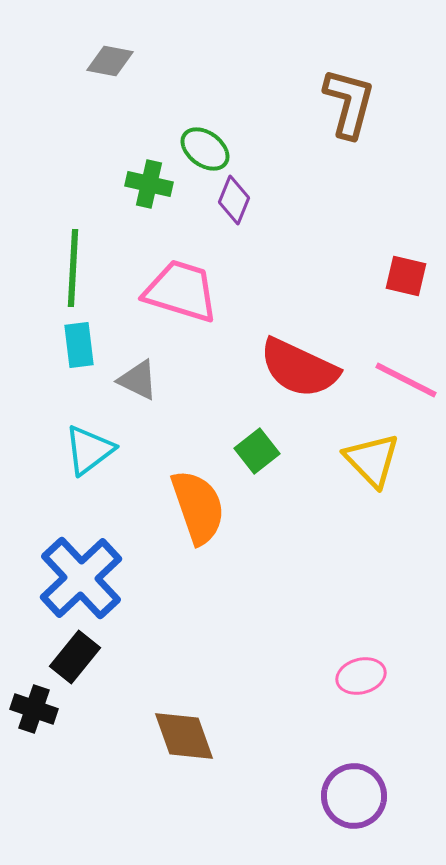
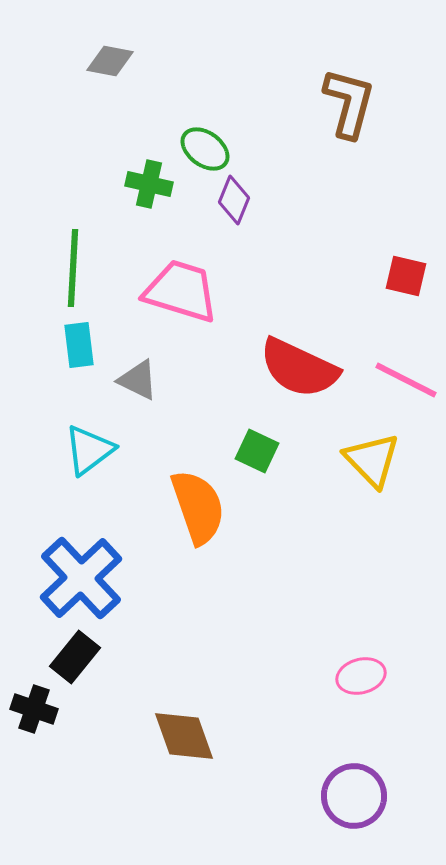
green square: rotated 27 degrees counterclockwise
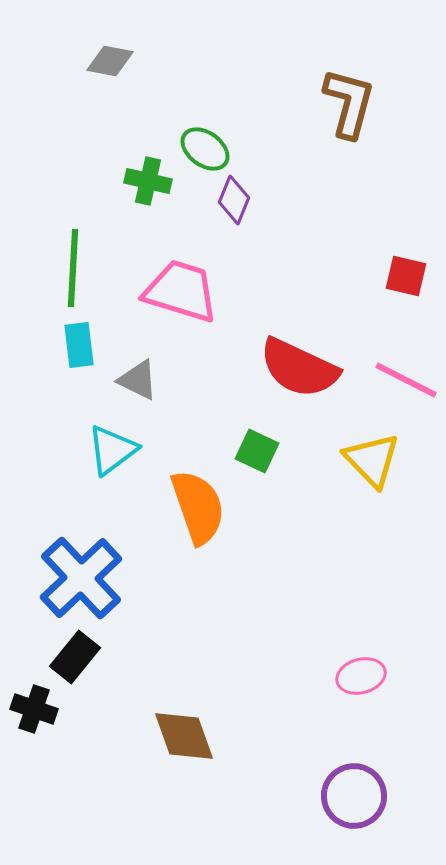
green cross: moved 1 px left, 3 px up
cyan triangle: moved 23 px right
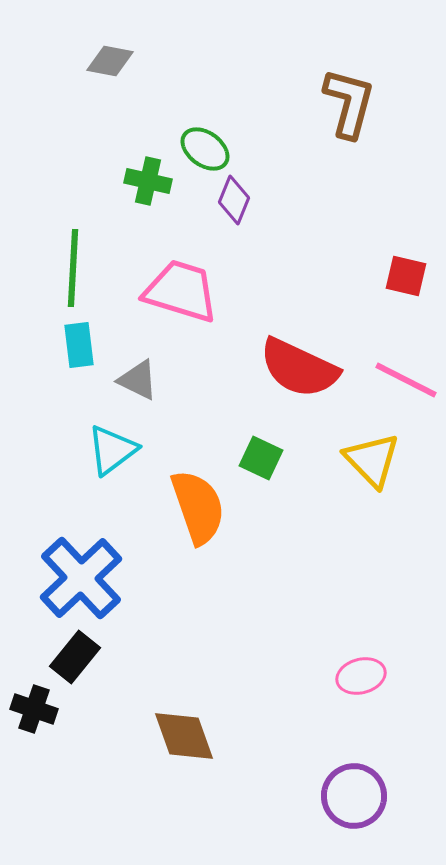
green square: moved 4 px right, 7 px down
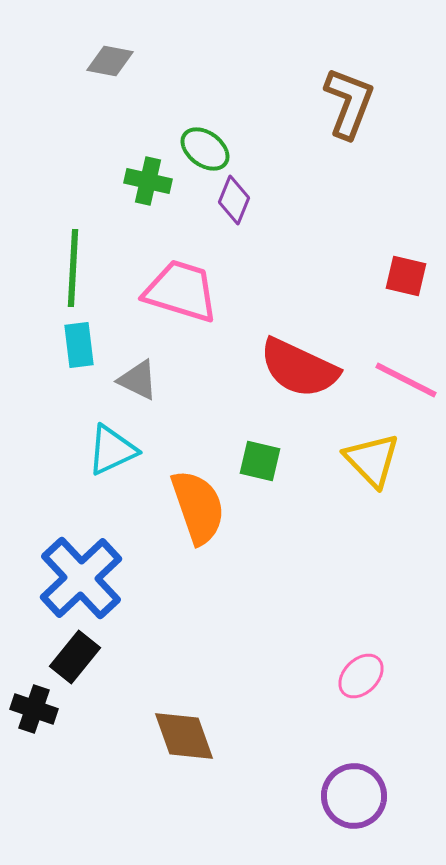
brown L-shape: rotated 6 degrees clockwise
cyan triangle: rotated 12 degrees clockwise
green square: moved 1 px left, 3 px down; rotated 12 degrees counterclockwise
pink ellipse: rotated 30 degrees counterclockwise
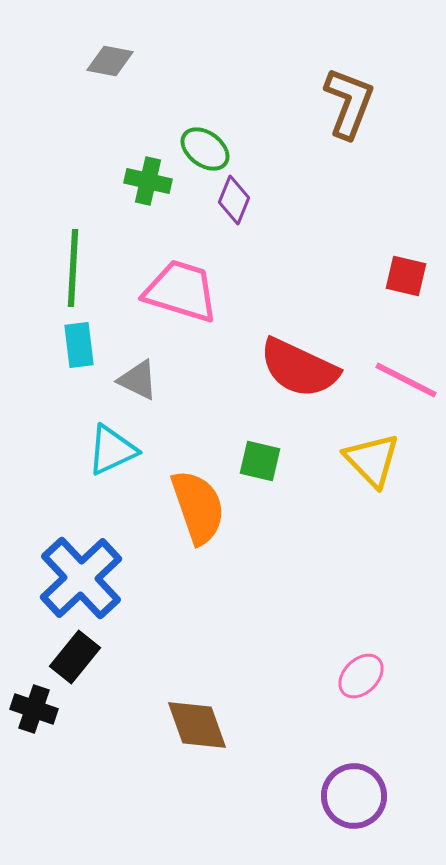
brown diamond: moved 13 px right, 11 px up
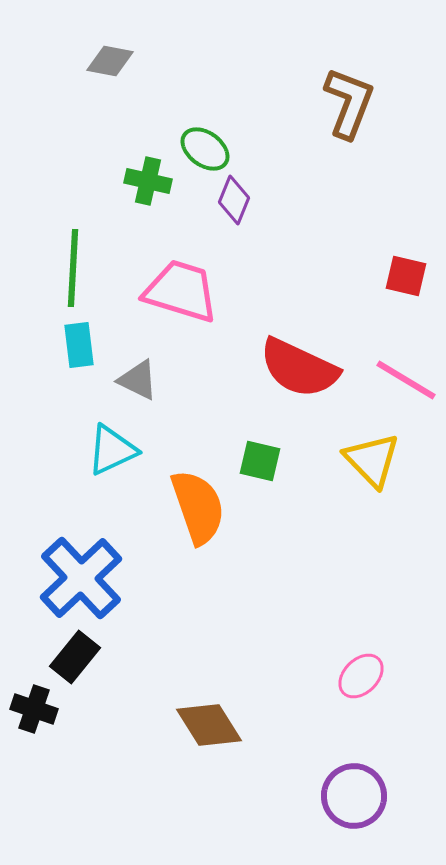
pink line: rotated 4 degrees clockwise
brown diamond: moved 12 px right; rotated 12 degrees counterclockwise
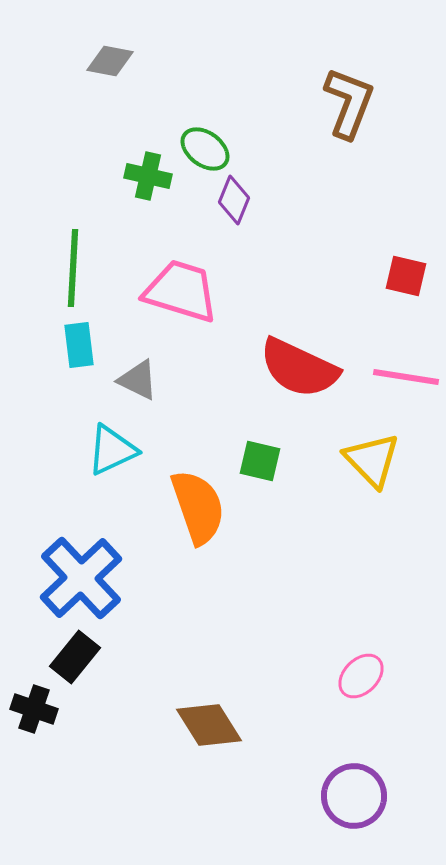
green cross: moved 5 px up
pink line: moved 3 px up; rotated 22 degrees counterclockwise
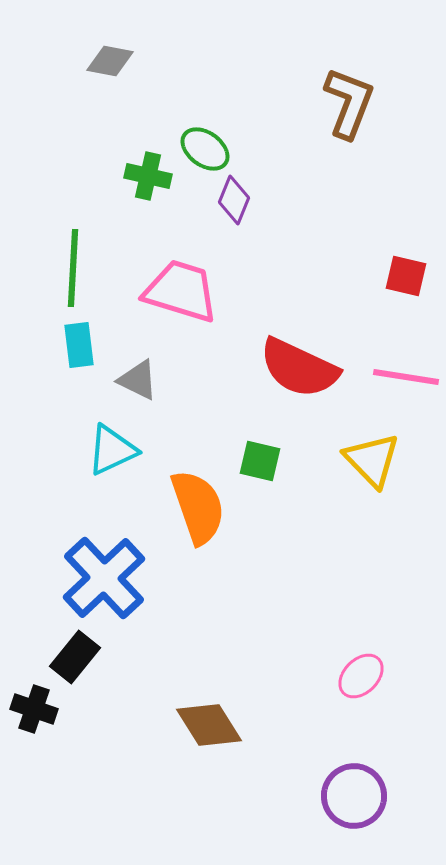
blue cross: moved 23 px right
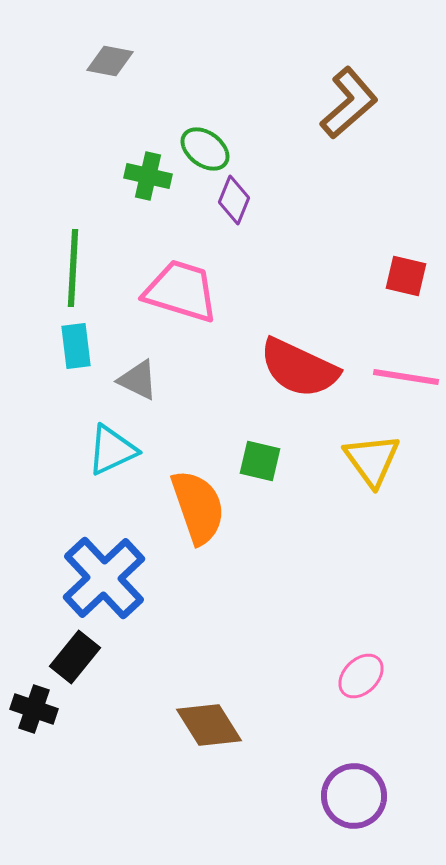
brown L-shape: rotated 28 degrees clockwise
cyan rectangle: moved 3 px left, 1 px down
yellow triangle: rotated 8 degrees clockwise
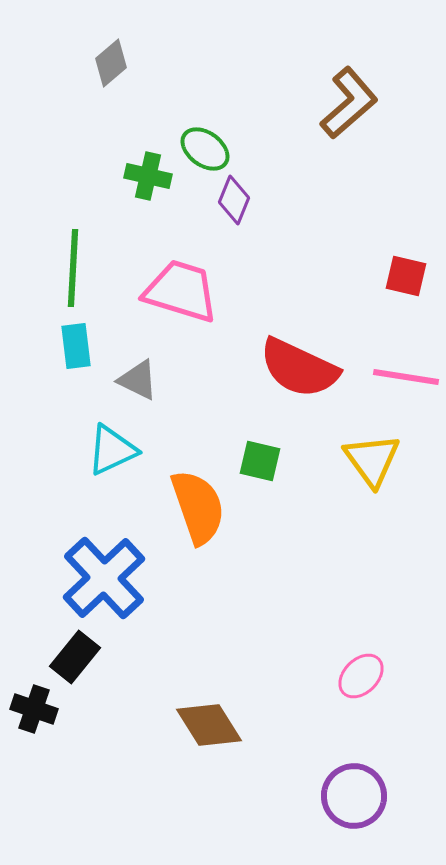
gray diamond: moved 1 px right, 2 px down; rotated 51 degrees counterclockwise
